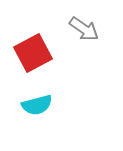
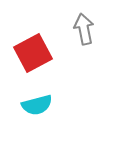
gray arrow: rotated 136 degrees counterclockwise
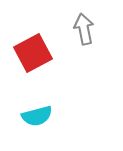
cyan semicircle: moved 11 px down
